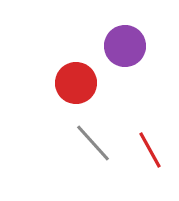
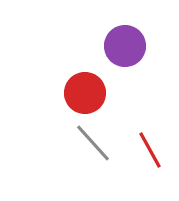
red circle: moved 9 px right, 10 px down
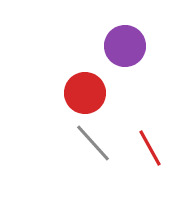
red line: moved 2 px up
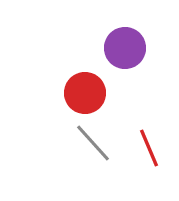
purple circle: moved 2 px down
red line: moved 1 px left; rotated 6 degrees clockwise
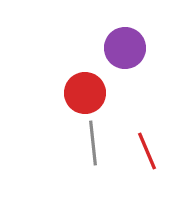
gray line: rotated 36 degrees clockwise
red line: moved 2 px left, 3 px down
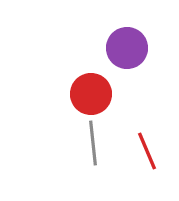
purple circle: moved 2 px right
red circle: moved 6 px right, 1 px down
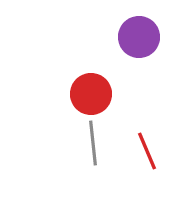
purple circle: moved 12 px right, 11 px up
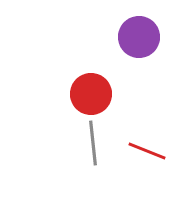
red line: rotated 45 degrees counterclockwise
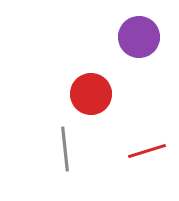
gray line: moved 28 px left, 6 px down
red line: rotated 39 degrees counterclockwise
